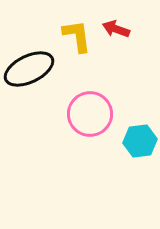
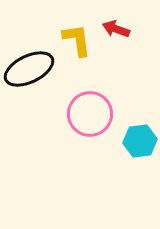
yellow L-shape: moved 4 px down
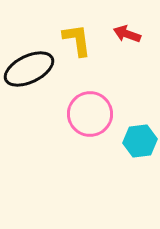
red arrow: moved 11 px right, 5 px down
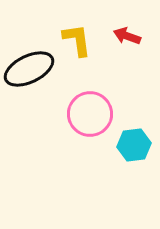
red arrow: moved 2 px down
cyan hexagon: moved 6 px left, 4 px down
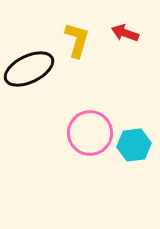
red arrow: moved 2 px left, 3 px up
yellow L-shape: rotated 24 degrees clockwise
pink circle: moved 19 px down
